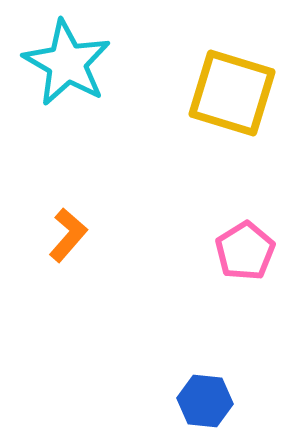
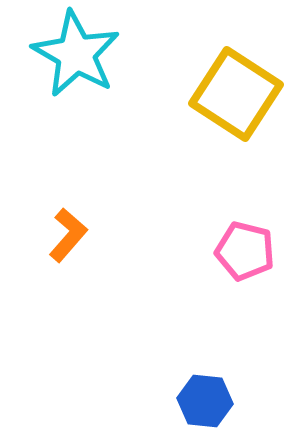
cyan star: moved 9 px right, 9 px up
yellow square: moved 4 px right, 1 px down; rotated 16 degrees clockwise
pink pentagon: rotated 26 degrees counterclockwise
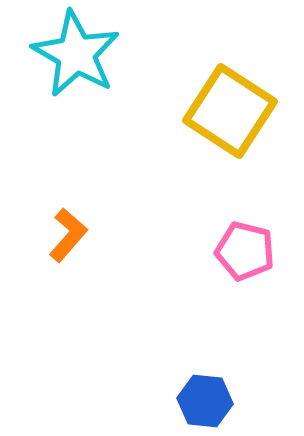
yellow square: moved 6 px left, 17 px down
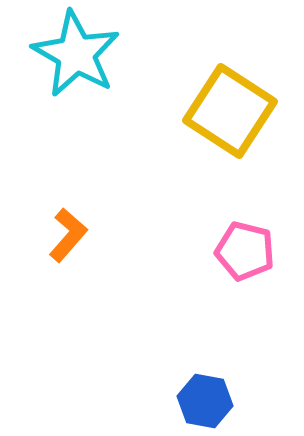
blue hexagon: rotated 4 degrees clockwise
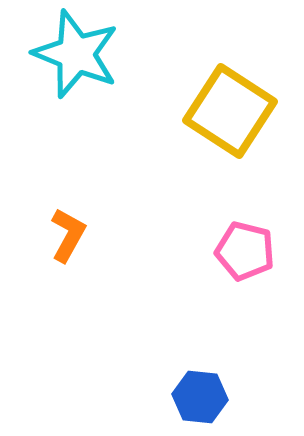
cyan star: rotated 8 degrees counterclockwise
orange L-shape: rotated 12 degrees counterclockwise
blue hexagon: moved 5 px left, 4 px up; rotated 4 degrees counterclockwise
